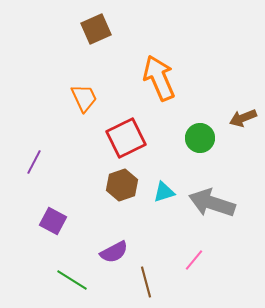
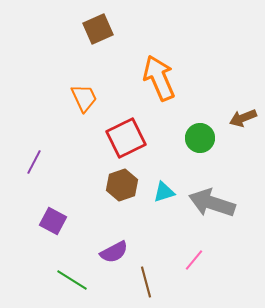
brown square: moved 2 px right
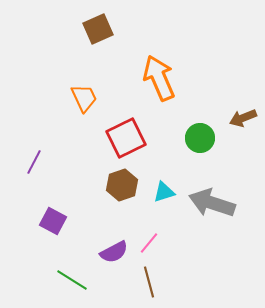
pink line: moved 45 px left, 17 px up
brown line: moved 3 px right
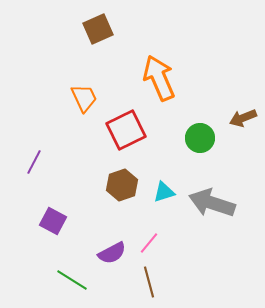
red square: moved 8 px up
purple semicircle: moved 2 px left, 1 px down
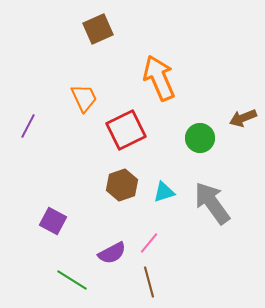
purple line: moved 6 px left, 36 px up
gray arrow: rotated 36 degrees clockwise
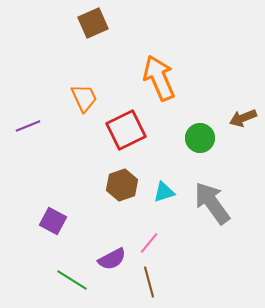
brown square: moved 5 px left, 6 px up
purple line: rotated 40 degrees clockwise
purple semicircle: moved 6 px down
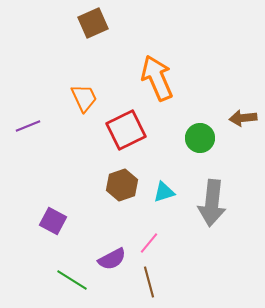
orange arrow: moved 2 px left
brown arrow: rotated 16 degrees clockwise
gray arrow: rotated 138 degrees counterclockwise
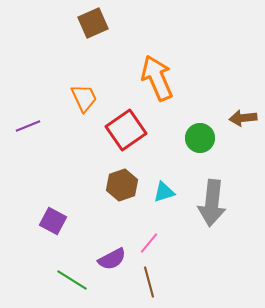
red square: rotated 9 degrees counterclockwise
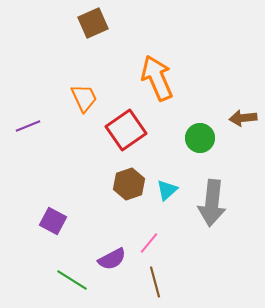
brown hexagon: moved 7 px right, 1 px up
cyan triangle: moved 3 px right, 2 px up; rotated 25 degrees counterclockwise
brown line: moved 6 px right
